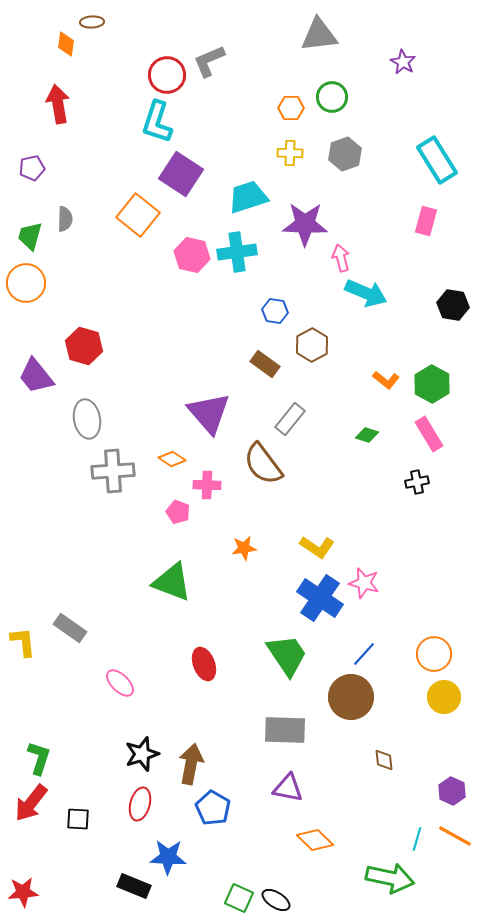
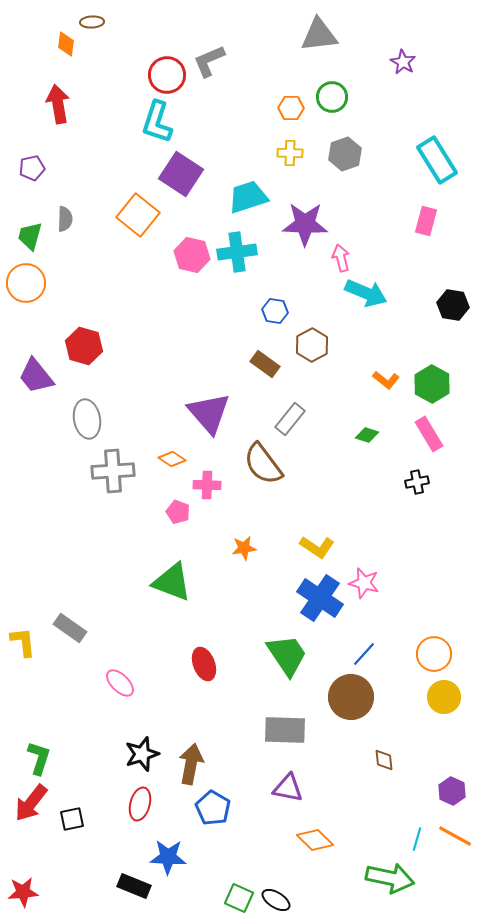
black square at (78, 819): moved 6 px left; rotated 15 degrees counterclockwise
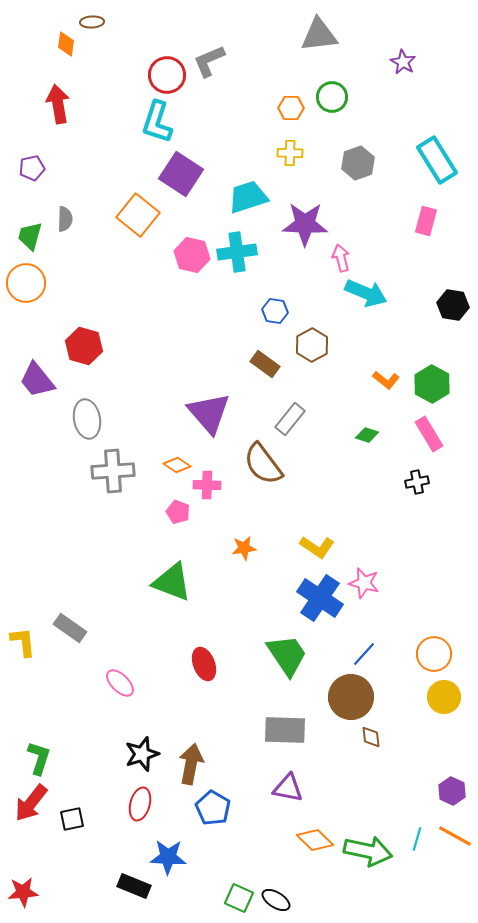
gray hexagon at (345, 154): moved 13 px right, 9 px down
purple trapezoid at (36, 376): moved 1 px right, 4 px down
orange diamond at (172, 459): moved 5 px right, 6 px down
brown diamond at (384, 760): moved 13 px left, 23 px up
green arrow at (390, 878): moved 22 px left, 27 px up
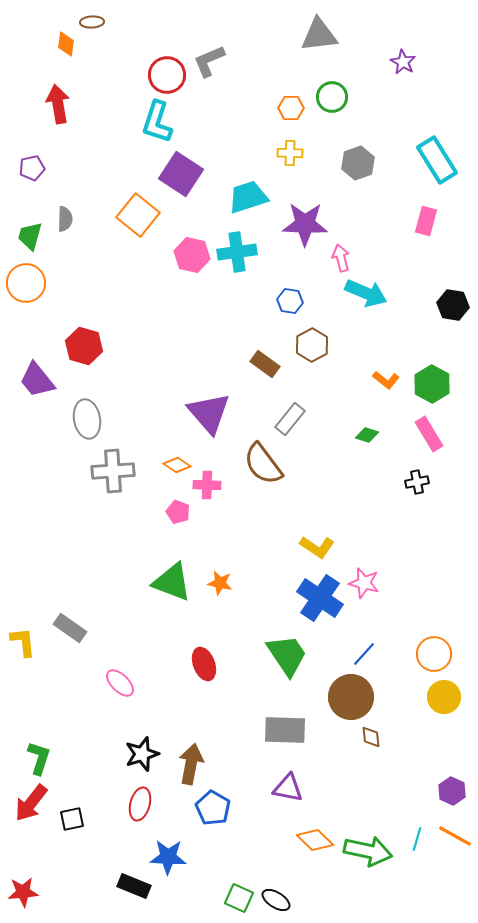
blue hexagon at (275, 311): moved 15 px right, 10 px up
orange star at (244, 548): moved 24 px left, 35 px down; rotated 20 degrees clockwise
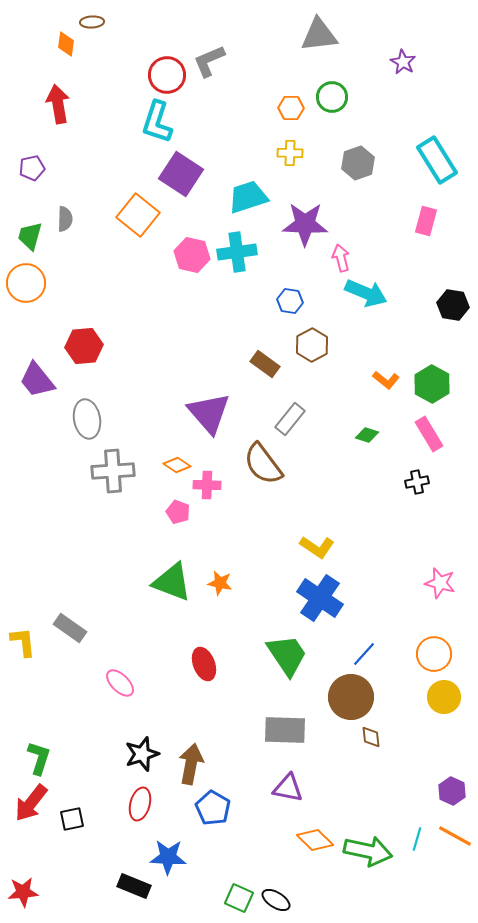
red hexagon at (84, 346): rotated 21 degrees counterclockwise
pink star at (364, 583): moved 76 px right
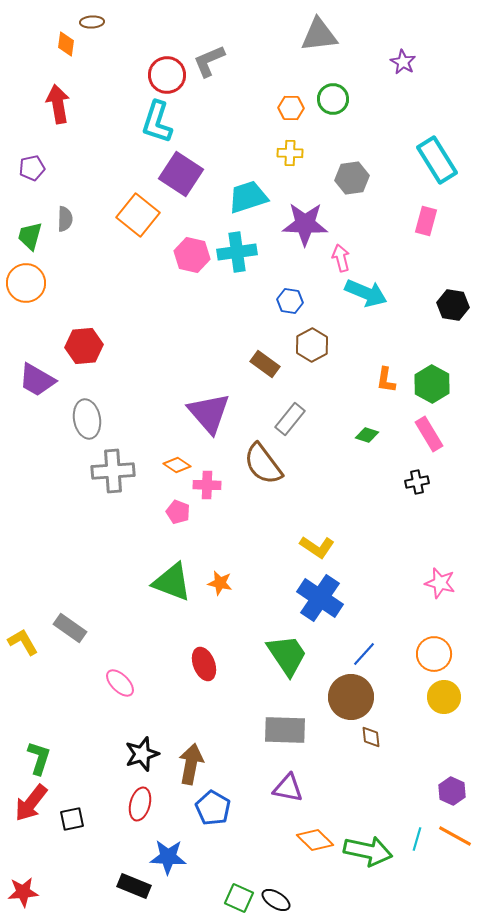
green circle at (332, 97): moved 1 px right, 2 px down
gray hexagon at (358, 163): moved 6 px left, 15 px down; rotated 12 degrees clockwise
purple trapezoid at (37, 380): rotated 21 degrees counterclockwise
orange L-shape at (386, 380): rotated 60 degrees clockwise
yellow L-shape at (23, 642): rotated 24 degrees counterclockwise
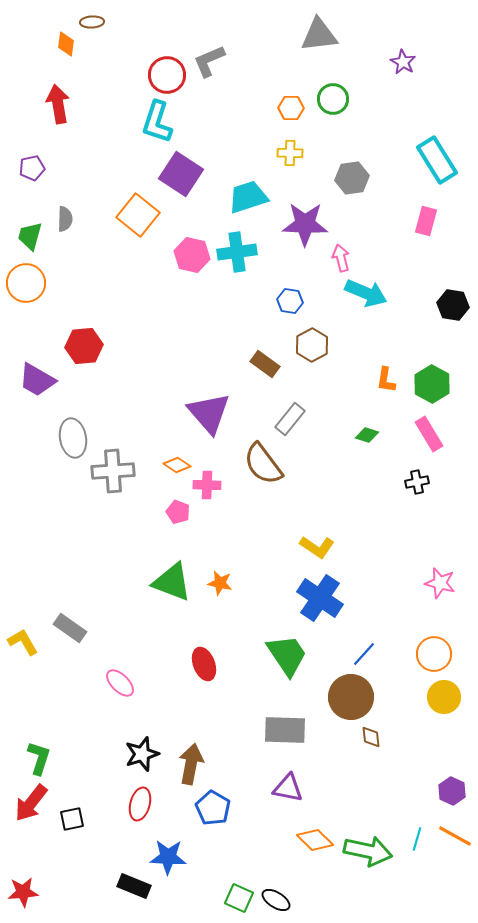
gray ellipse at (87, 419): moved 14 px left, 19 px down
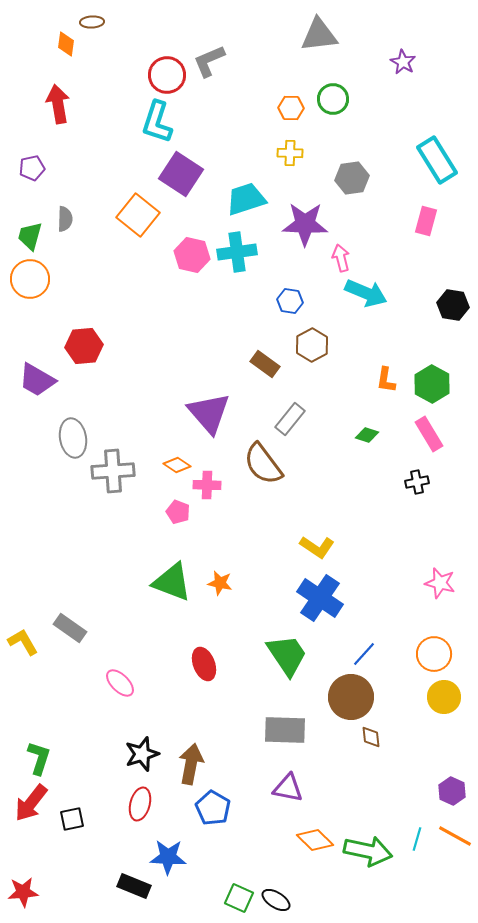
cyan trapezoid at (248, 197): moved 2 px left, 2 px down
orange circle at (26, 283): moved 4 px right, 4 px up
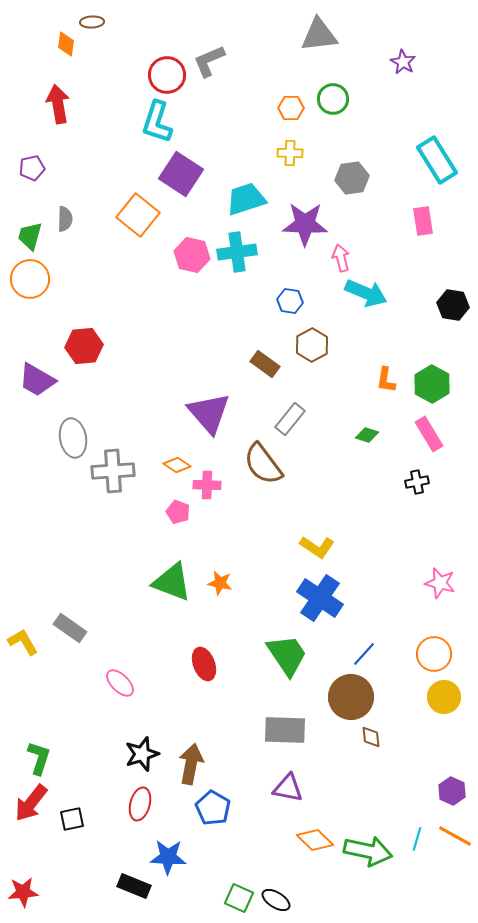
pink rectangle at (426, 221): moved 3 px left; rotated 24 degrees counterclockwise
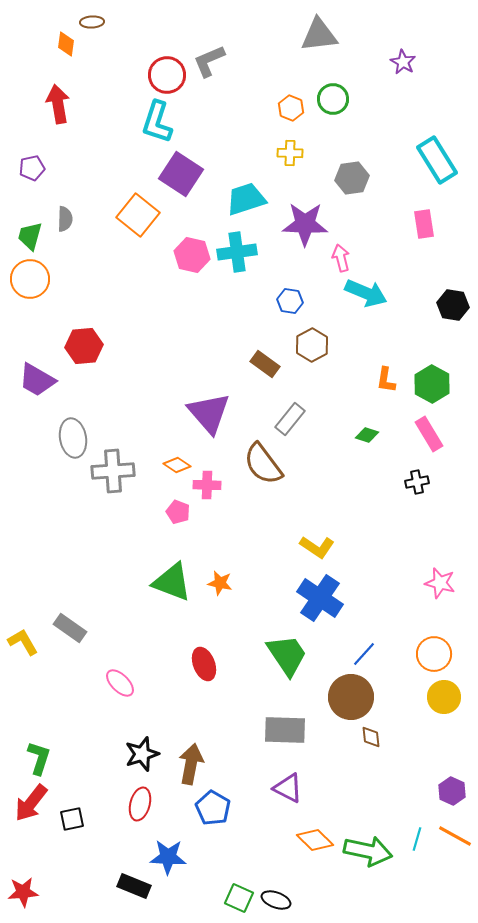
orange hexagon at (291, 108): rotated 20 degrees clockwise
pink rectangle at (423, 221): moved 1 px right, 3 px down
purple triangle at (288, 788): rotated 16 degrees clockwise
black ellipse at (276, 900): rotated 12 degrees counterclockwise
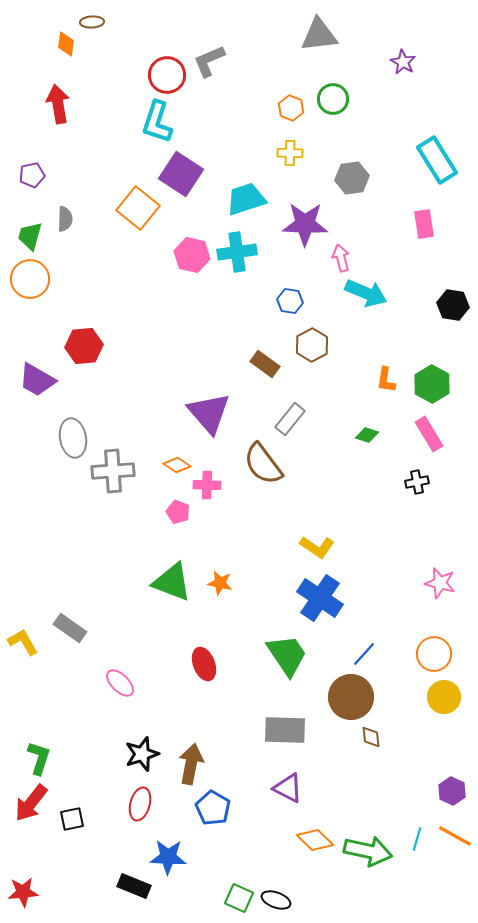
purple pentagon at (32, 168): moved 7 px down
orange square at (138, 215): moved 7 px up
